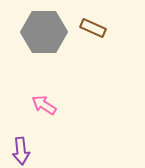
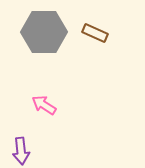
brown rectangle: moved 2 px right, 5 px down
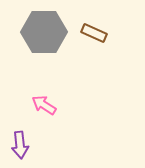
brown rectangle: moved 1 px left
purple arrow: moved 1 px left, 6 px up
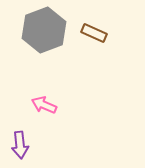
gray hexagon: moved 2 px up; rotated 21 degrees counterclockwise
pink arrow: rotated 10 degrees counterclockwise
